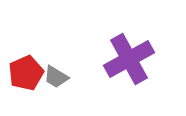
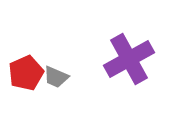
gray trapezoid: rotated 8 degrees counterclockwise
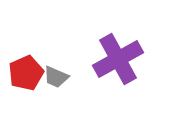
purple cross: moved 11 px left
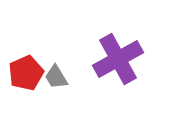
gray trapezoid: rotated 36 degrees clockwise
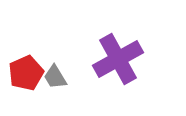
gray trapezoid: moved 1 px left
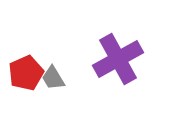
gray trapezoid: moved 2 px left, 1 px down
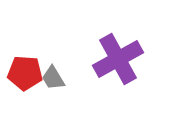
red pentagon: moved 1 px left; rotated 28 degrees clockwise
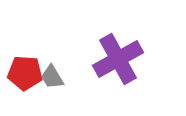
gray trapezoid: moved 1 px left, 1 px up
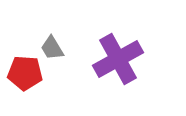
gray trapezoid: moved 29 px up
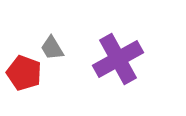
red pentagon: moved 1 px left; rotated 16 degrees clockwise
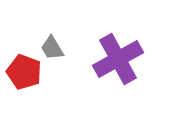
red pentagon: moved 1 px up
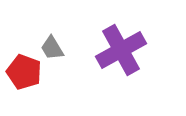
purple cross: moved 3 px right, 9 px up
